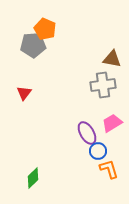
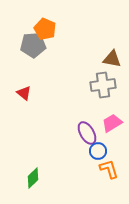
red triangle: rotated 28 degrees counterclockwise
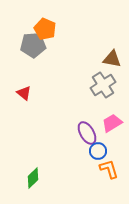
gray cross: rotated 25 degrees counterclockwise
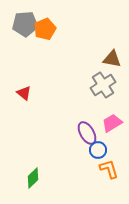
orange pentagon: rotated 25 degrees clockwise
gray pentagon: moved 8 px left, 21 px up
blue circle: moved 1 px up
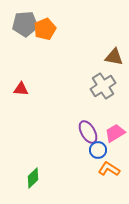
brown triangle: moved 2 px right, 2 px up
gray cross: moved 1 px down
red triangle: moved 3 px left, 4 px up; rotated 35 degrees counterclockwise
pink trapezoid: moved 3 px right, 10 px down
purple ellipse: moved 1 px right, 1 px up
orange L-shape: rotated 40 degrees counterclockwise
